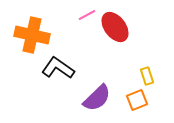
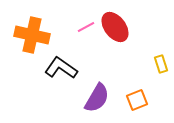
pink line: moved 1 px left, 12 px down
black L-shape: moved 3 px right
yellow rectangle: moved 14 px right, 12 px up
purple semicircle: rotated 16 degrees counterclockwise
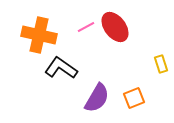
orange cross: moved 7 px right
orange square: moved 3 px left, 2 px up
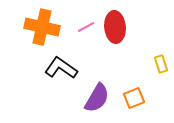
red ellipse: rotated 32 degrees clockwise
orange cross: moved 3 px right, 8 px up
